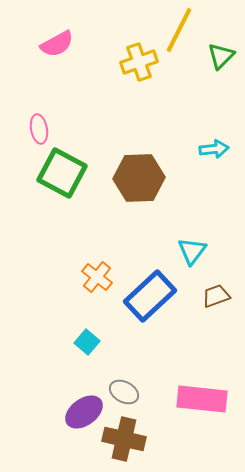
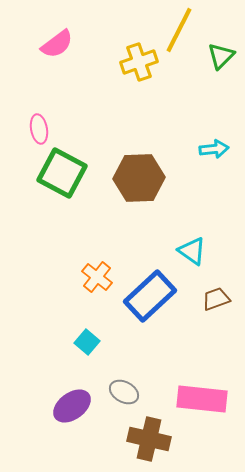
pink semicircle: rotated 8 degrees counterclockwise
cyan triangle: rotated 32 degrees counterclockwise
brown trapezoid: moved 3 px down
purple ellipse: moved 12 px left, 6 px up
brown cross: moved 25 px right
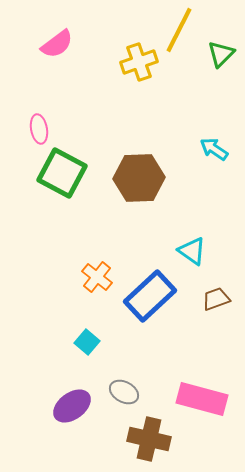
green triangle: moved 2 px up
cyan arrow: rotated 140 degrees counterclockwise
pink rectangle: rotated 9 degrees clockwise
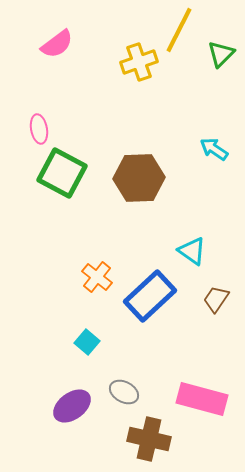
brown trapezoid: rotated 36 degrees counterclockwise
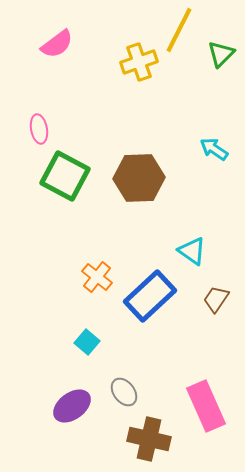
green square: moved 3 px right, 3 px down
gray ellipse: rotated 24 degrees clockwise
pink rectangle: moved 4 px right, 7 px down; rotated 51 degrees clockwise
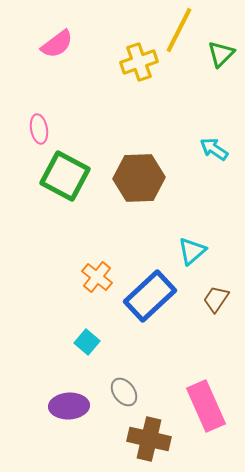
cyan triangle: rotated 44 degrees clockwise
purple ellipse: moved 3 px left; rotated 33 degrees clockwise
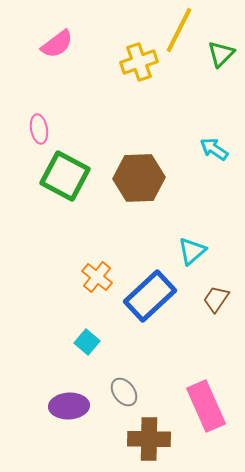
brown cross: rotated 12 degrees counterclockwise
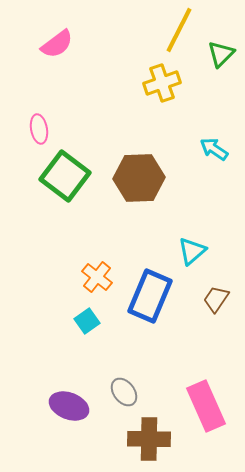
yellow cross: moved 23 px right, 21 px down
green square: rotated 9 degrees clockwise
blue rectangle: rotated 24 degrees counterclockwise
cyan square: moved 21 px up; rotated 15 degrees clockwise
purple ellipse: rotated 24 degrees clockwise
